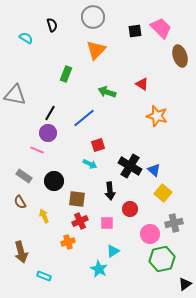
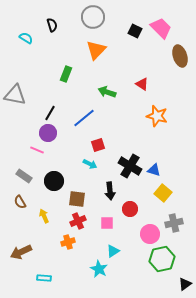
black square: rotated 32 degrees clockwise
blue triangle: rotated 24 degrees counterclockwise
red cross: moved 2 px left
brown arrow: rotated 80 degrees clockwise
cyan rectangle: moved 2 px down; rotated 16 degrees counterclockwise
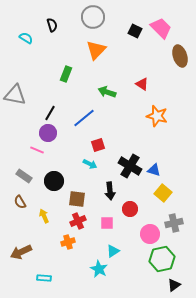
black triangle: moved 11 px left, 1 px down
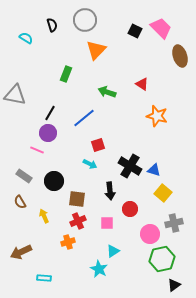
gray circle: moved 8 px left, 3 px down
